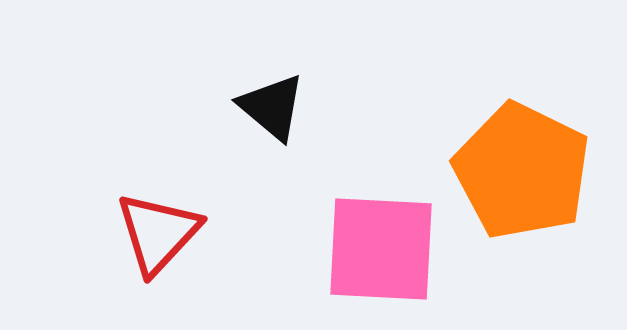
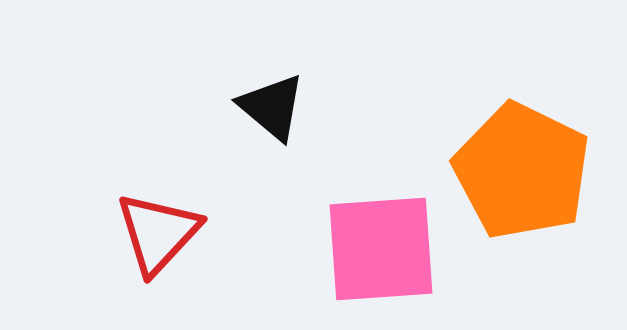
pink square: rotated 7 degrees counterclockwise
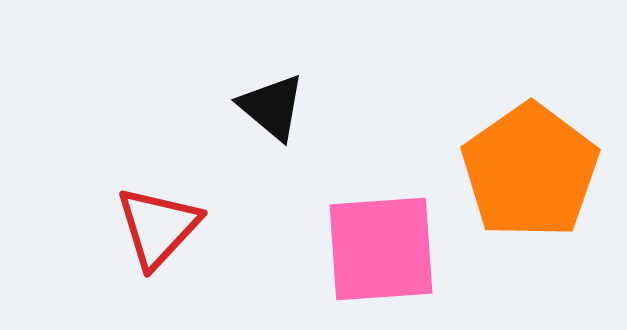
orange pentagon: moved 8 px right; rotated 11 degrees clockwise
red triangle: moved 6 px up
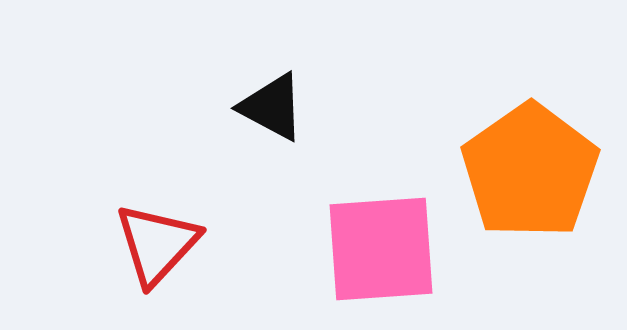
black triangle: rotated 12 degrees counterclockwise
red triangle: moved 1 px left, 17 px down
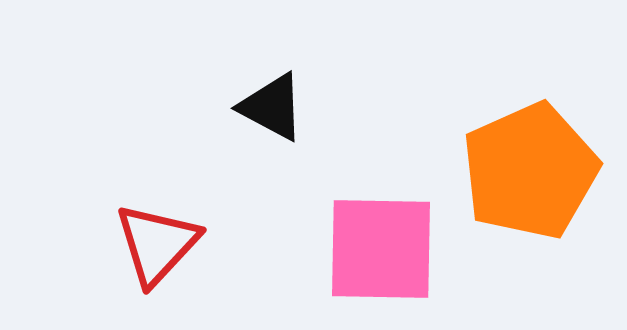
orange pentagon: rotated 11 degrees clockwise
pink square: rotated 5 degrees clockwise
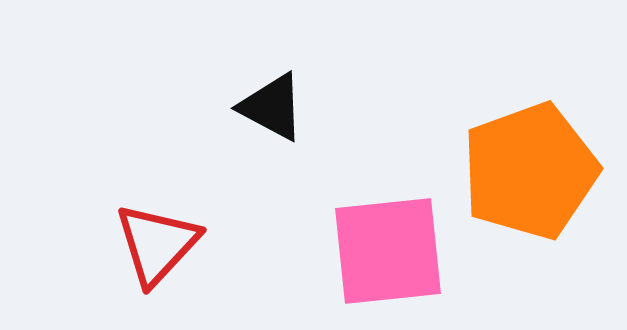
orange pentagon: rotated 4 degrees clockwise
pink square: moved 7 px right, 2 px down; rotated 7 degrees counterclockwise
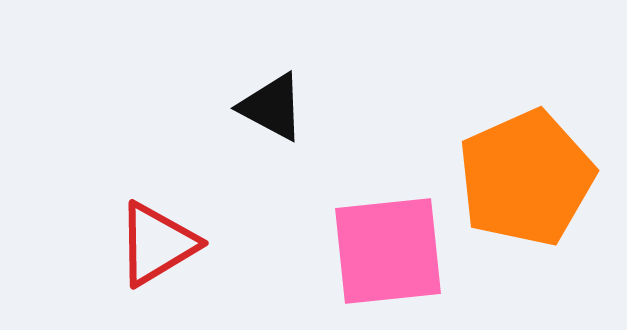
orange pentagon: moved 4 px left, 7 px down; rotated 4 degrees counterclockwise
red triangle: rotated 16 degrees clockwise
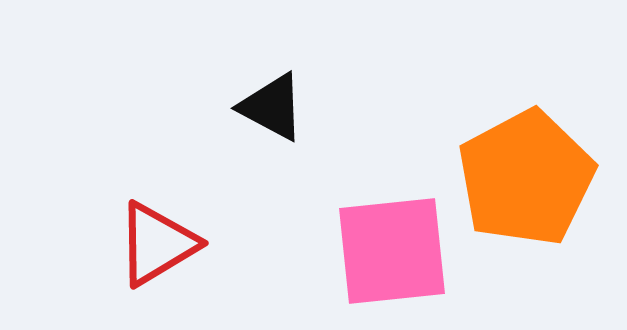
orange pentagon: rotated 4 degrees counterclockwise
pink square: moved 4 px right
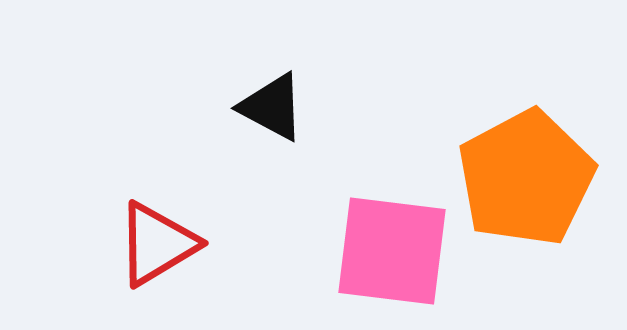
pink square: rotated 13 degrees clockwise
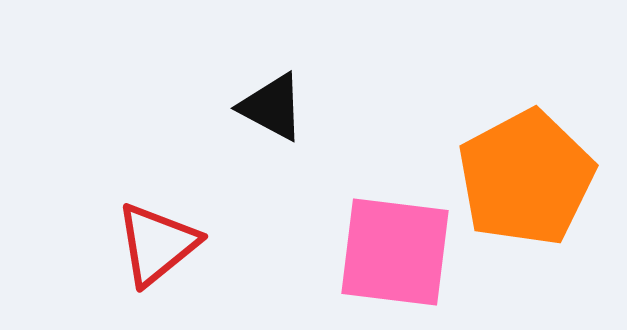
red triangle: rotated 8 degrees counterclockwise
pink square: moved 3 px right, 1 px down
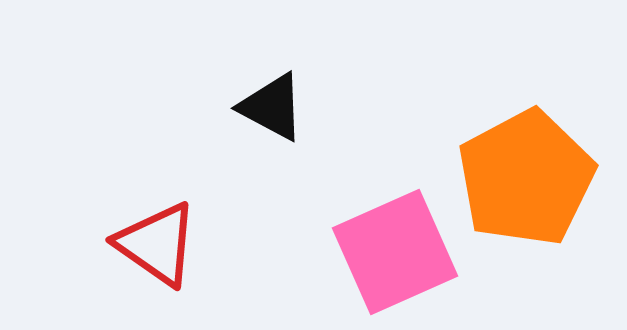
red triangle: rotated 46 degrees counterclockwise
pink square: rotated 31 degrees counterclockwise
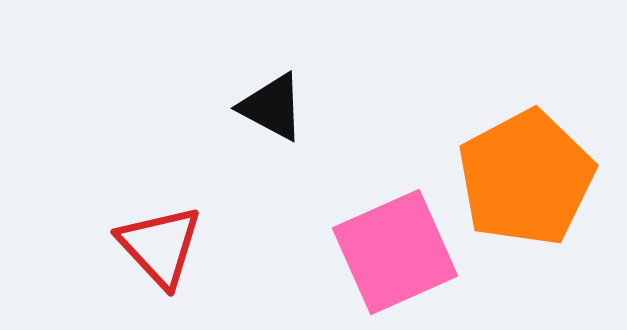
red triangle: moved 3 px right, 2 px down; rotated 12 degrees clockwise
